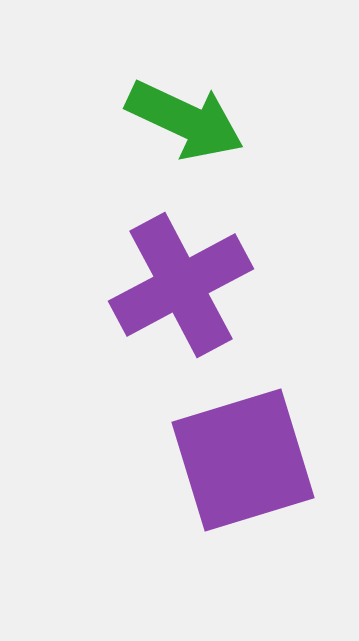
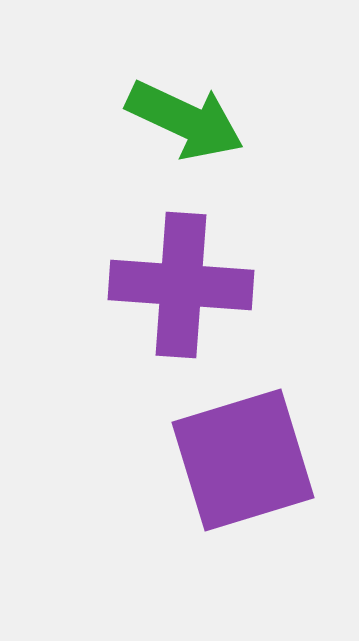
purple cross: rotated 32 degrees clockwise
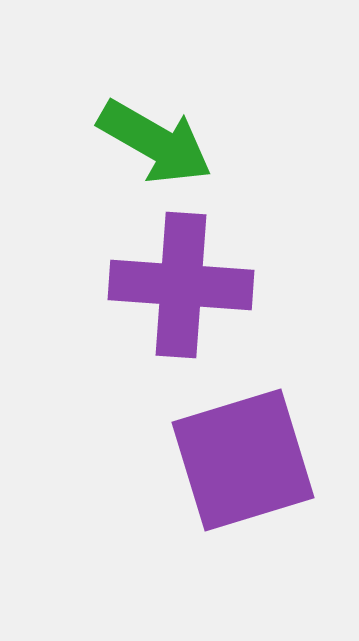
green arrow: moved 30 px left, 22 px down; rotated 5 degrees clockwise
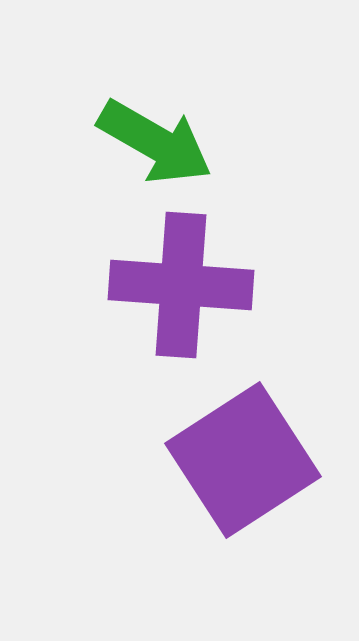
purple square: rotated 16 degrees counterclockwise
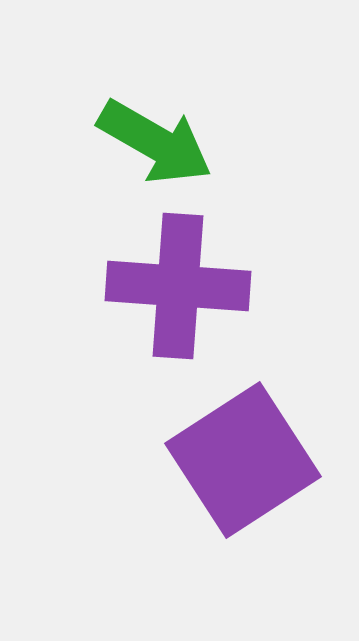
purple cross: moved 3 px left, 1 px down
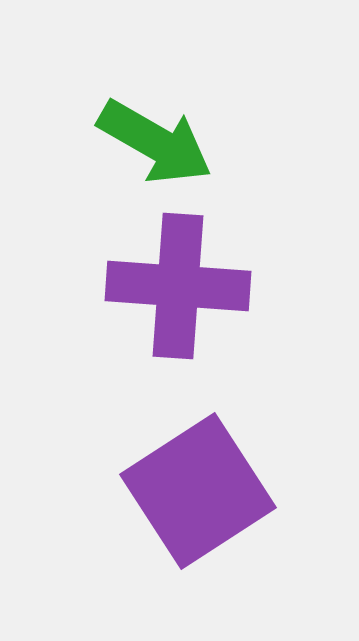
purple square: moved 45 px left, 31 px down
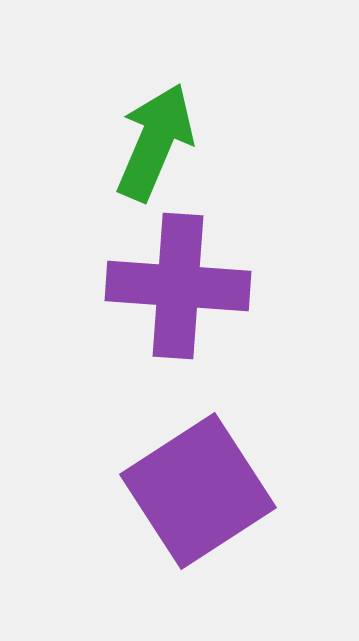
green arrow: rotated 97 degrees counterclockwise
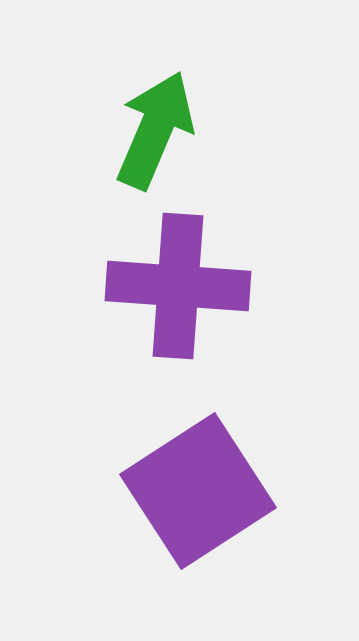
green arrow: moved 12 px up
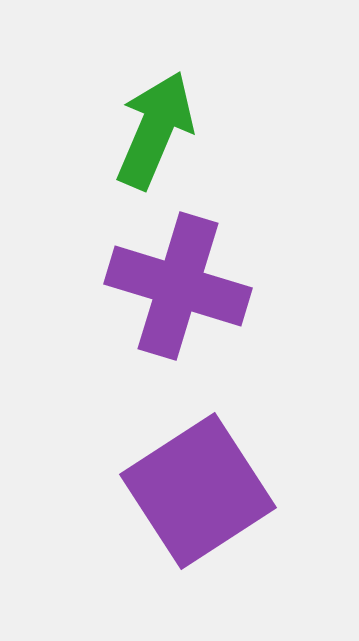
purple cross: rotated 13 degrees clockwise
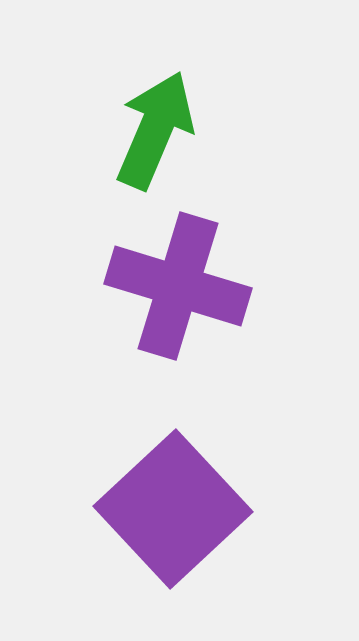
purple square: moved 25 px left, 18 px down; rotated 10 degrees counterclockwise
